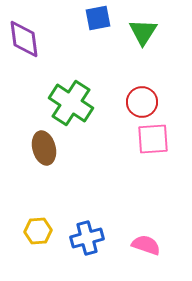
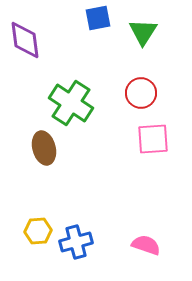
purple diamond: moved 1 px right, 1 px down
red circle: moved 1 px left, 9 px up
blue cross: moved 11 px left, 4 px down
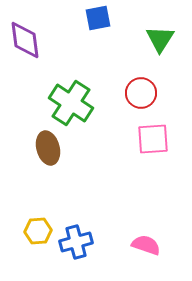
green triangle: moved 17 px right, 7 px down
brown ellipse: moved 4 px right
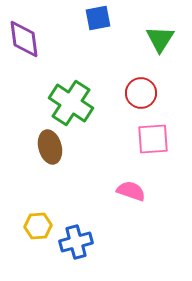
purple diamond: moved 1 px left, 1 px up
brown ellipse: moved 2 px right, 1 px up
yellow hexagon: moved 5 px up
pink semicircle: moved 15 px left, 54 px up
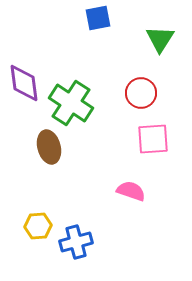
purple diamond: moved 44 px down
brown ellipse: moved 1 px left
